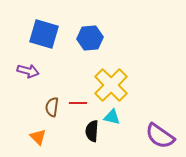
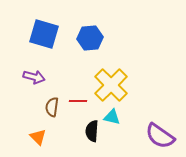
purple arrow: moved 6 px right, 6 px down
red line: moved 2 px up
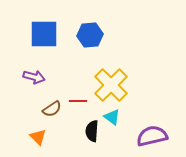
blue square: rotated 16 degrees counterclockwise
blue hexagon: moved 3 px up
brown semicircle: moved 2 px down; rotated 132 degrees counterclockwise
cyan triangle: rotated 24 degrees clockwise
purple semicircle: moved 8 px left; rotated 132 degrees clockwise
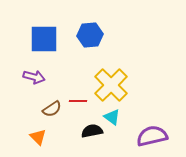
blue square: moved 5 px down
black semicircle: rotated 75 degrees clockwise
